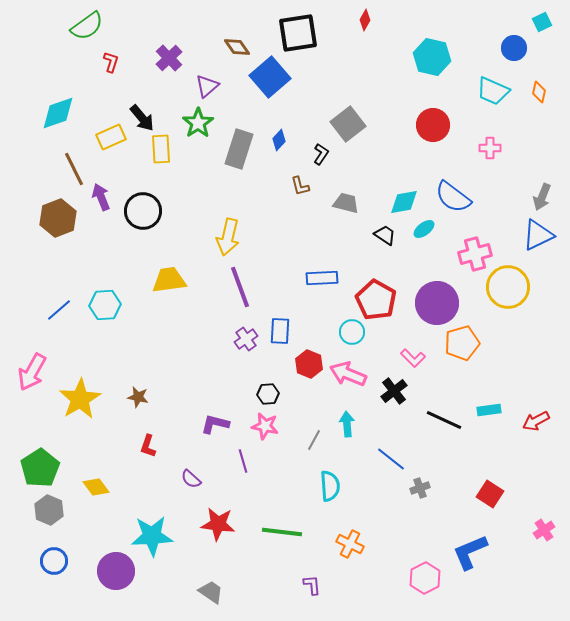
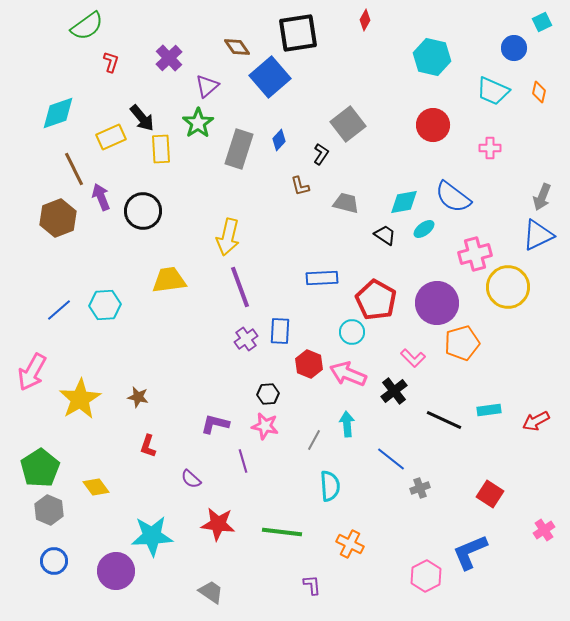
pink hexagon at (425, 578): moved 1 px right, 2 px up
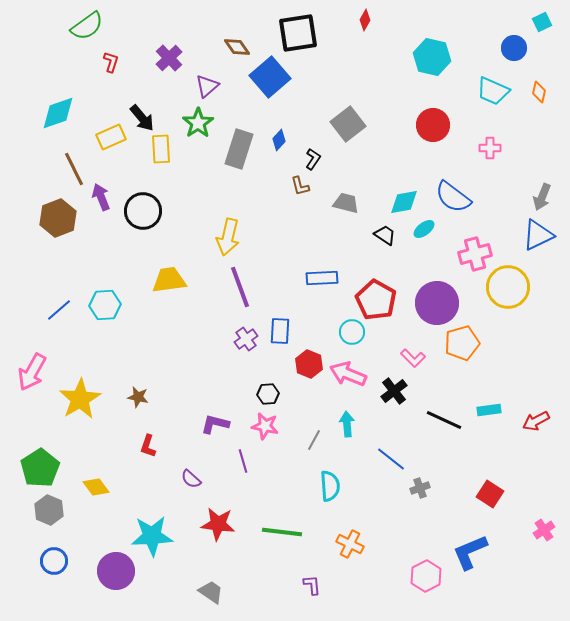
black L-shape at (321, 154): moved 8 px left, 5 px down
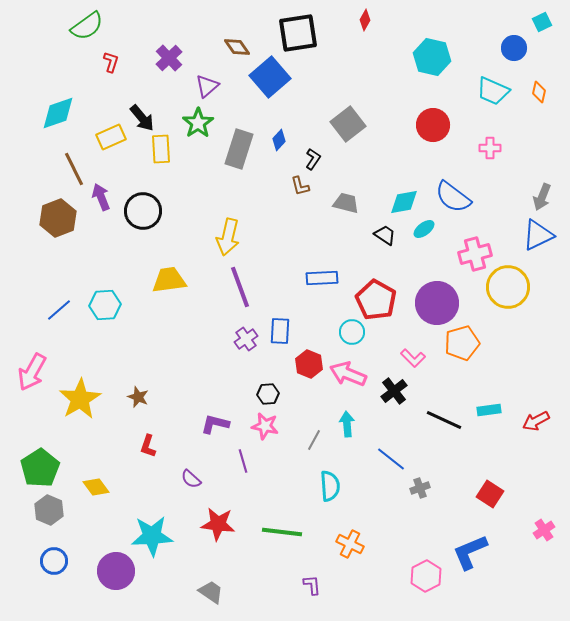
brown star at (138, 397): rotated 10 degrees clockwise
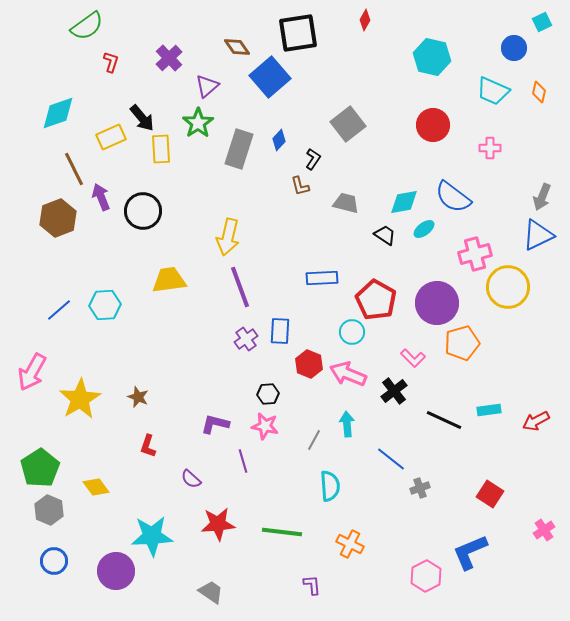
red star at (218, 524): rotated 12 degrees counterclockwise
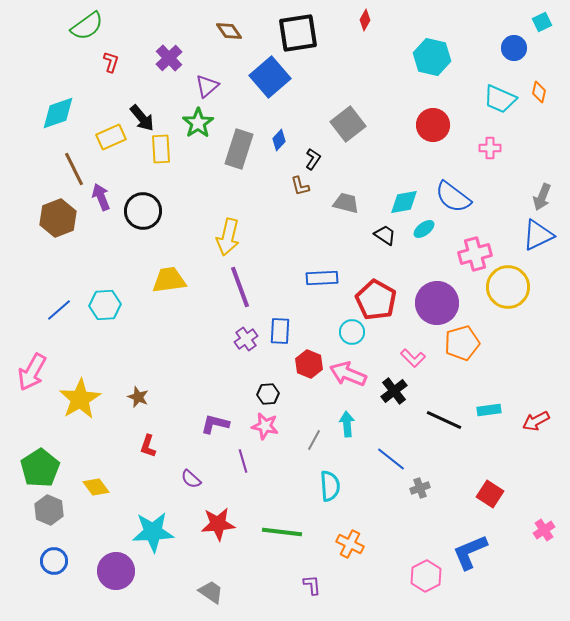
brown diamond at (237, 47): moved 8 px left, 16 px up
cyan trapezoid at (493, 91): moved 7 px right, 8 px down
cyan star at (152, 536): moved 1 px right, 4 px up
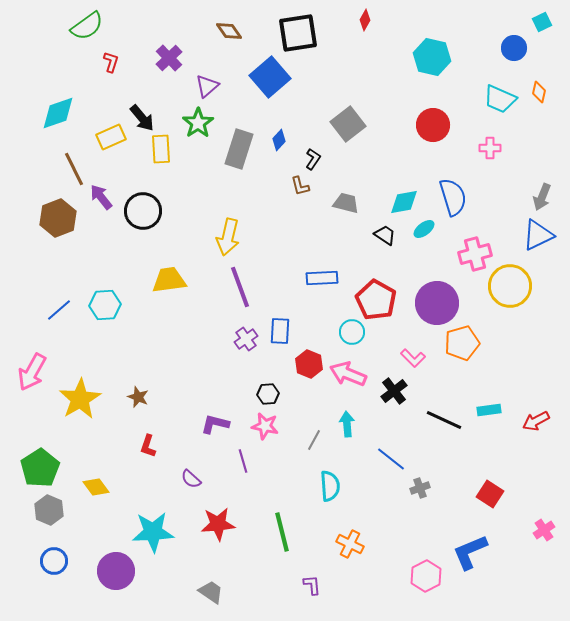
purple arrow at (101, 197): rotated 16 degrees counterclockwise
blue semicircle at (453, 197): rotated 144 degrees counterclockwise
yellow circle at (508, 287): moved 2 px right, 1 px up
green line at (282, 532): rotated 69 degrees clockwise
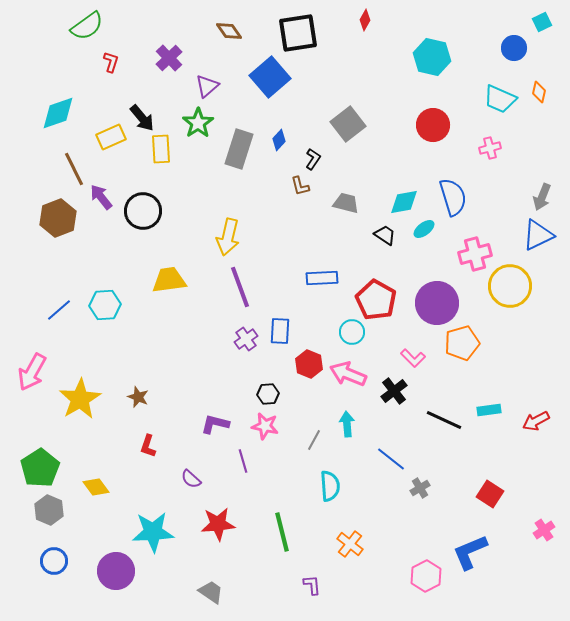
pink cross at (490, 148): rotated 15 degrees counterclockwise
gray cross at (420, 488): rotated 12 degrees counterclockwise
orange cross at (350, 544): rotated 12 degrees clockwise
